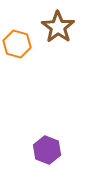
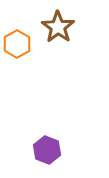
orange hexagon: rotated 16 degrees clockwise
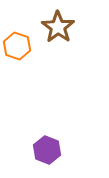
orange hexagon: moved 2 px down; rotated 12 degrees counterclockwise
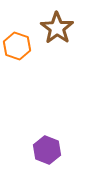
brown star: moved 1 px left, 1 px down
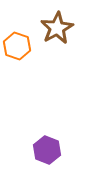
brown star: rotated 8 degrees clockwise
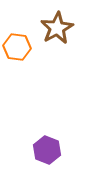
orange hexagon: moved 1 px down; rotated 12 degrees counterclockwise
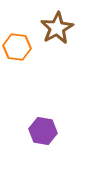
purple hexagon: moved 4 px left, 19 px up; rotated 12 degrees counterclockwise
